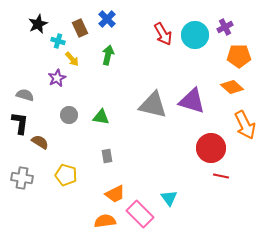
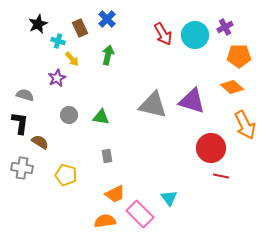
gray cross: moved 10 px up
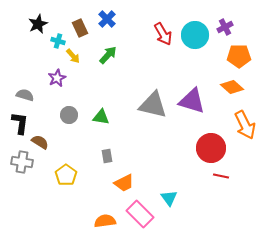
green arrow: rotated 30 degrees clockwise
yellow arrow: moved 1 px right, 3 px up
gray cross: moved 6 px up
yellow pentagon: rotated 20 degrees clockwise
orange trapezoid: moved 9 px right, 11 px up
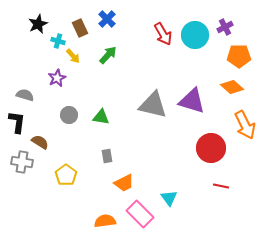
black L-shape: moved 3 px left, 1 px up
red line: moved 10 px down
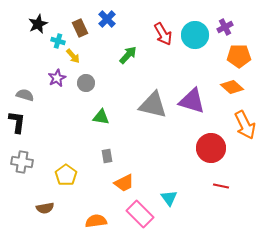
green arrow: moved 20 px right
gray circle: moved 17 px right, 32 px up
brown semicircle: moved 5 px right, 66 px down; rotated 138 degrees clockwise
orange semicircle: moved 9 px left
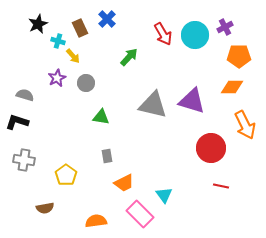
green arrow: moved 1 px right, 2 px down
orange diamond: rotated 40 degrees counterclockwise
black L-shape: rotated 80 degrees counterclockwise
gray cross: moved 2 px right, 2 px up
cyan triangle: moved 5 px left, 3 px up
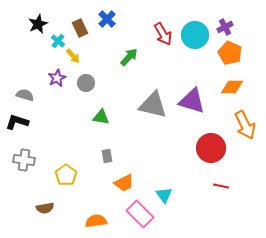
cyan cross: rotated 24 degrees clockwise
orange pentagon: moved 9 px left, 3 px up; rotated 25 degrees clockwise
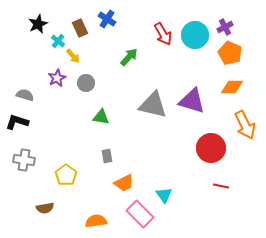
blue cross: rotated 12 degrees counterclockwise
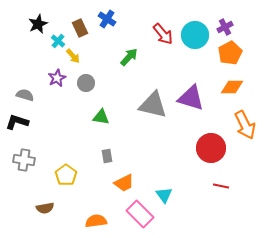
red arrow: rotated 10 degrees counterclockwise
orange pentagon: rotated 20 degrees clockwise
purple triangle: moved 1 px left, 3 px up
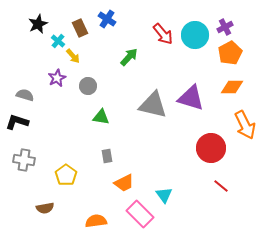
gray circle: moved 2 px right, 3 px down
red line: rotated 28 degrees clockwise
